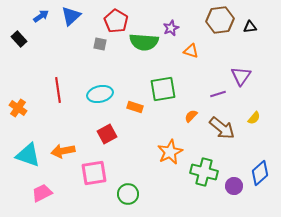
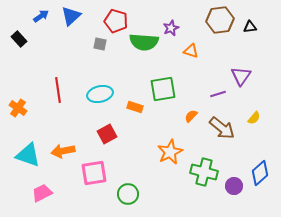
red pentagon: rotated 15 degrees counterclockwise
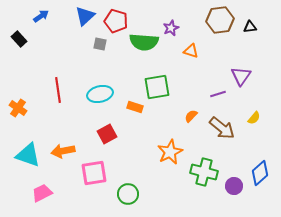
blue triangle: moved 14 px right
green square: moved 6 px left, 2 px up
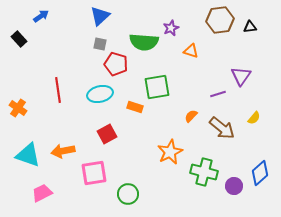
blue triangle: moved 15 px right
red pentagon: moved 43 px down
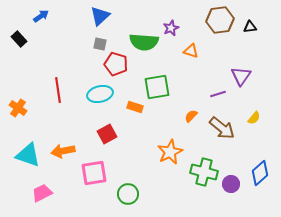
purple circle: moved 3 px left, 2 px up
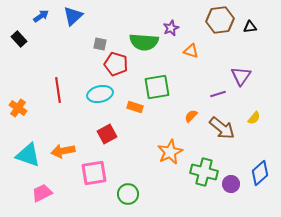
blue triangle: moved 27 px left
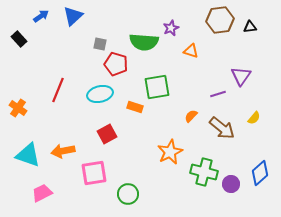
red line: rotated 30 degrees clockwise
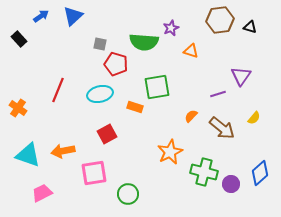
black triangle: rotated 24 degrees clockwise
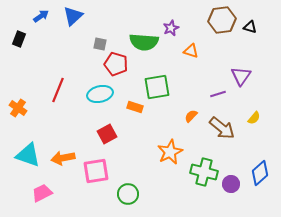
brown hexagon: moved 2 px right
black rectangle: rotated 63 degrees clockwise
orange arrow: moved 7 px down
pink square: moved 2 px right, 2 px up
